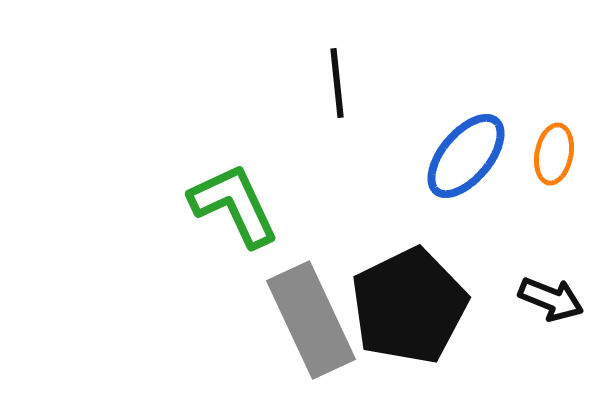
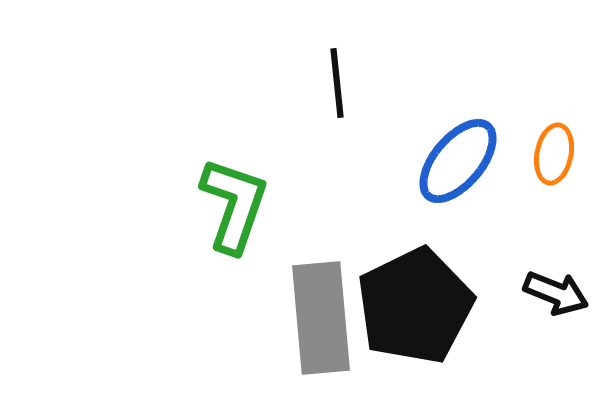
blue ellipse: moved 8 px left, 5 px down
green L-shape: rotated 44 degrees clockwise
black arrow: moved 5 px right, 6 px up
black pentagon: moved 6 px right
gray rectangle: moved 10 px right, 2 px up; rotated 20 degrees clockwise
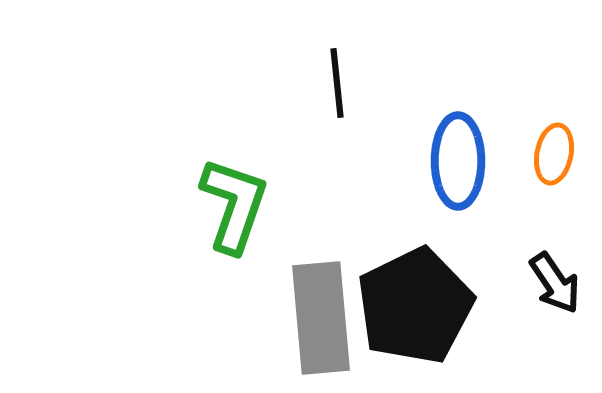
blue ellipse: rotated 40 degrees counterclockwise
black arrow: moved 1 px left, 10 px up; rotated 34 degrees clockwise
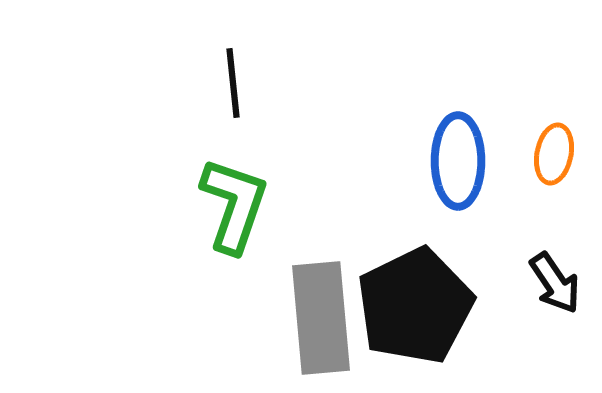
black line: moved 104 px left
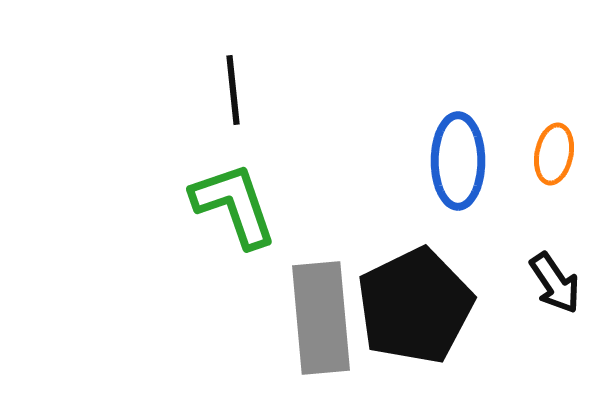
black line: moved 7 px down
green L-shape: rotated 38 degrees counterclockwise
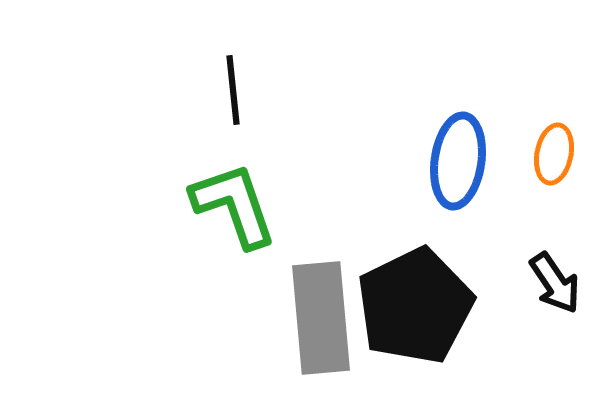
blue ellipse: rotated 8 degrees clockwise
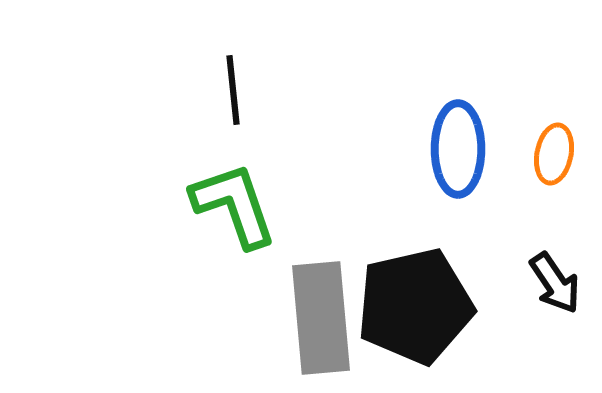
blue ellipse: moved 12 px up; rotated 8 degrees counterclockwise
black pentagon: rotated 13 degrees clockwise
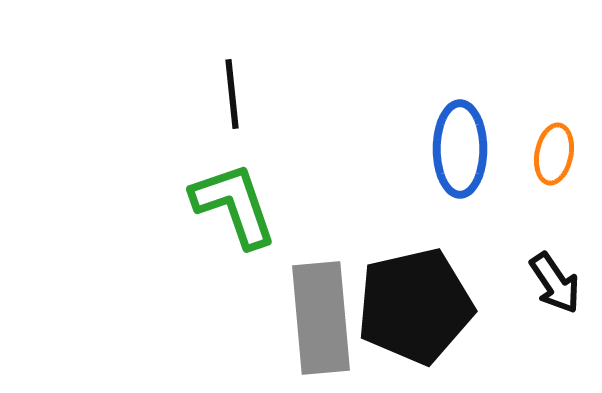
black line: moved 1 px left, 4 px down
blue ellipse: moved 2 px right
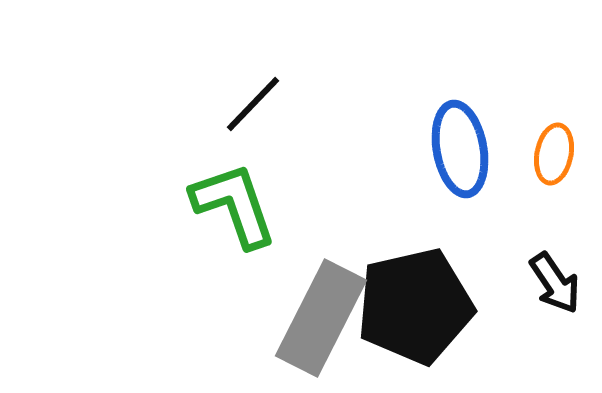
black line: moved 21 px right, 10 px down; rotated 50 degrees clockwise
blue ellipse: rotated 10 degrees counterclockwise
gray rectangle: rotated 32 degrees clockwise
